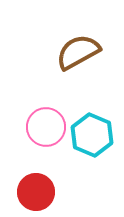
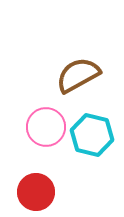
brown semicircle: moved 23 px down
cyan hexagon: rotated 9 degrees counterclockwise
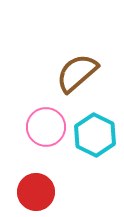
brown semicircle: moved 1 px left, 2 px up; rotated 12 degrees counterclockwise
cyan hexagon: moved 3 px right; rotated 12 degrees clockwise
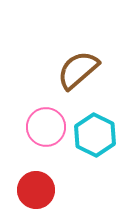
brown semicircle: moved 1 px right, 3 px up
red circle: moved 2 px up
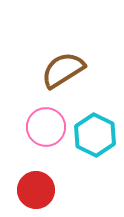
brown semicircle: moved 15 px left; rotated 9 degrees clockwise
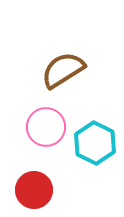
cyan hexagon: moved 8 px down
red circle: moved 2 px left
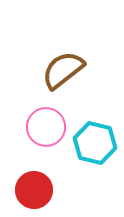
brown semicircle: rotated 6 degrees counterclockwise
cyan hexagon: rotated 12 degrees counterclockwise
